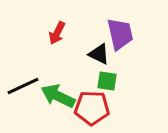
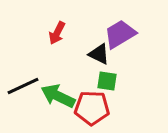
purple trapezoid: rotated 108 degrees counterclockwise
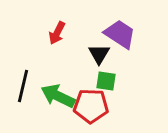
purple trapezoid: rotated 64 degrees clockwise
black triangle: rotated 35 degrees clockwise
green square: moved 1 px left
black line: rotated 52 degrees counterclockwise
red pentagon: moved 1 px left, 2 px up
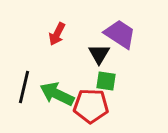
red arrow: moved 1 px down
black line: moved 1 px right, 1 px down
green arrow: moved 1 px left, 2 px up
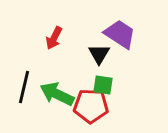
red arrow: moved 3 px left, 4 px down
green square: moved 3 px left, 4 px down
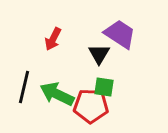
red arrow: moved 1 px left, 1 px down
green square: moved 1 px right, 2 px down
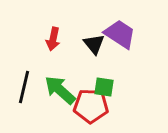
red arrow: rotated 15 degrees counterclockwise
black triangle: moved 5 px left, 10 px up; rotated 10 degrees counterclockwise
green arrow: moved 3 px right, 4 px up; rotated 16 degrees clockwise
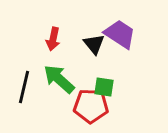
green arrow: moved 1 px left, 11 px up
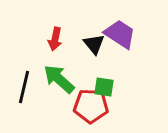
red arrow: moved 2 px right
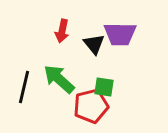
purple trapezoid: rotated 148 degrees clockwise
red arrow: moved 7 px right, 8 px up
red pentagon: rotated 16 degrees counterclockwise
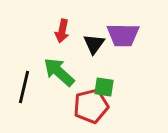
purple trapezoid: moved 3 px right, 1 px down
black triangle: rotated 15 degrees clockwise
green arrow: moved 7 px up
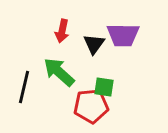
red pentagon: rotated 8 degrees clockwise
